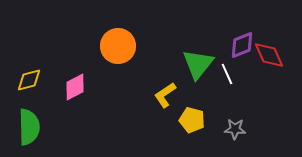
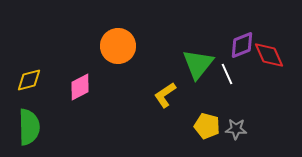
pink diamond: moved 5 px right
yellow pentagon: moved 15 px right, 6 px down
gray star: moved 1 px right
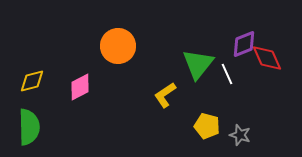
purple diamond: moved 2 px right, 1 px up
red diamond: moved 2 px left, 3 px down
yellow diamond: moved 3 px right, 1 px down
gray star: moved 4 px right, 6 px down; rotated 15 degrees clockwise
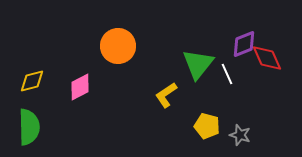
yellow L-shape: moved 1 px right
